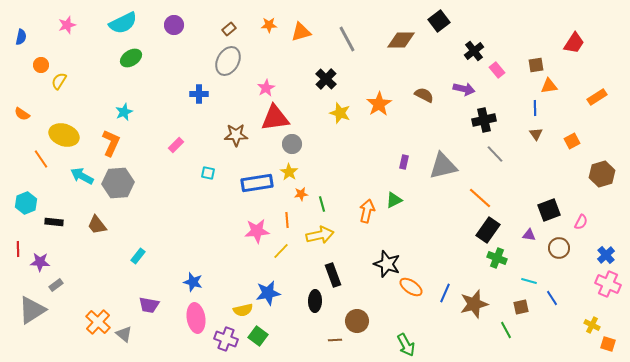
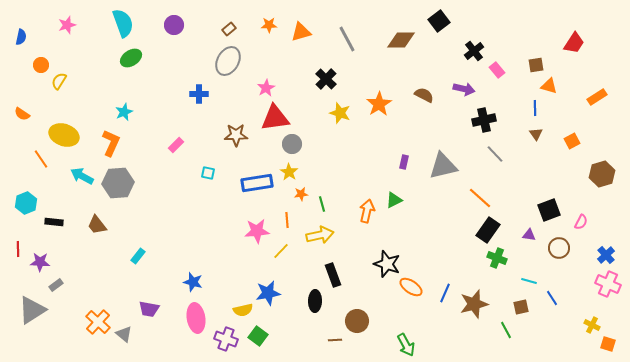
cyan semicircle at (123, 23): rotated 84 degrees counterclockwise
orange triangle at (549, 86): rotated 24 degrees clockwise
purple trapezoid at (149, 305): moved 4 px down
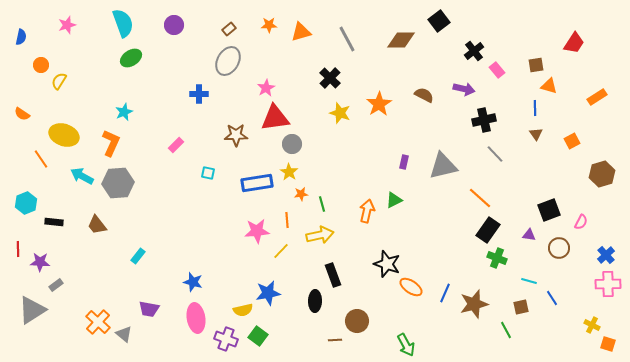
black cross at (326, 79): moved 4 px right, 1 px up
pink cross at (608, 284): rotated 25 degrees counterclockwise
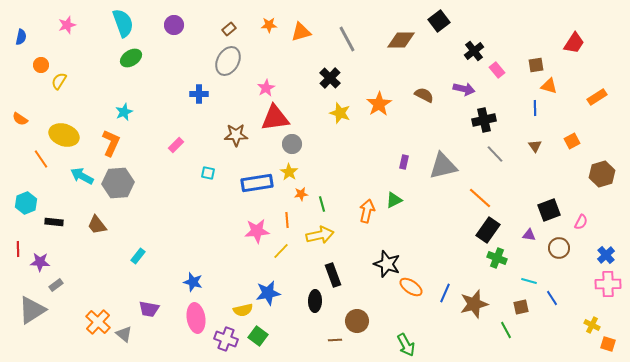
orange semicircle at (22, 114): moved 2 px left, 5 px down
brown triangle at (536, 134): moved 1 px left, 12 px down
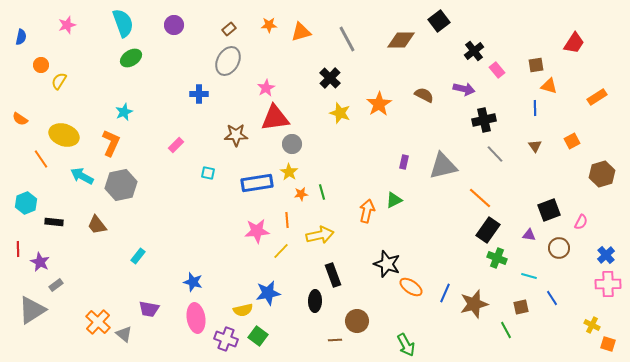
gray hexagon at (118, 183): moved 3 px right, 2 px down; rotated 8 degrees counterclockwise
green line at (322, 204): moved 12 px up
purple star at (40, 262): rotated 24 degrees clockwise
cyan line at (529, 281): moved 5 px up
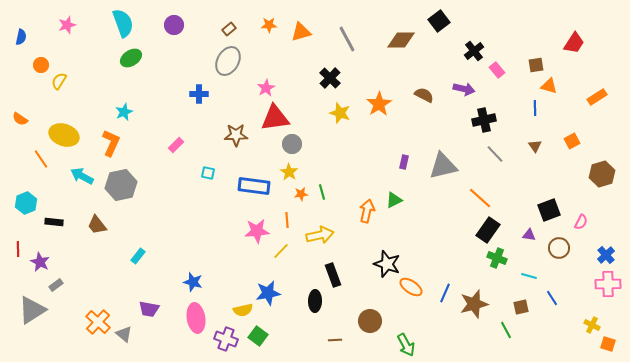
blue rectangle at (257, 183): moved 3 px left, 3 px down; rotated 16 degrees clockwise
brown circle at (357, 321): moved 13 px right
